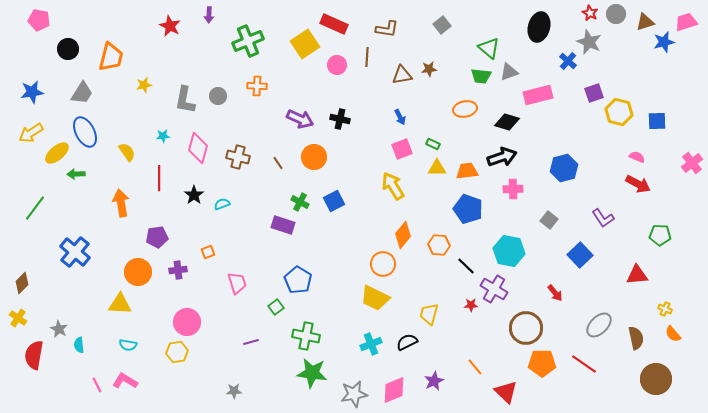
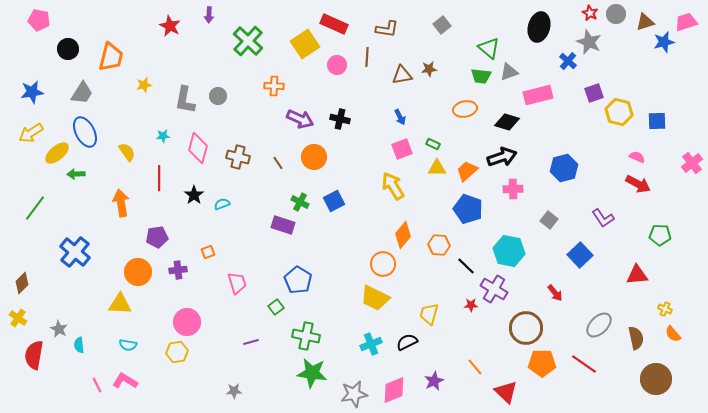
green cross at (248, 41): rotated 24 degrees counterclockwise
orange cross at (257, 86): moved 17 px right
orange trapezoid at (467, 171): rotated 35 degrees counterclockwise
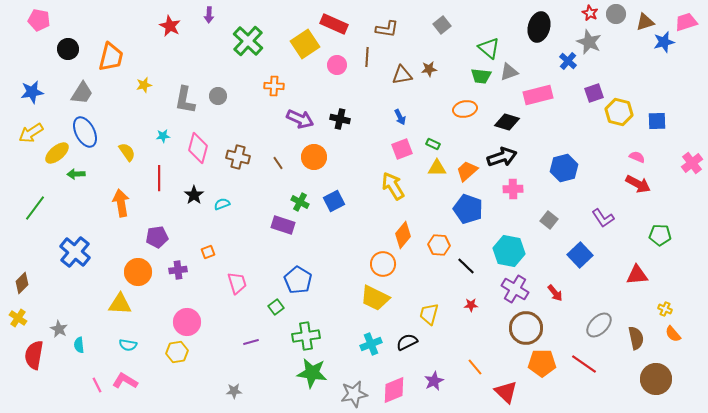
purple cross at (494, 289): moved 21 px right
green cross at (306, 336): rotated 20 degrees counterclockwise
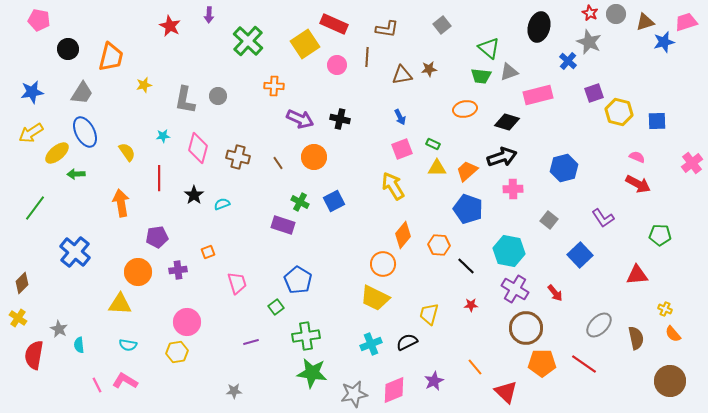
brown circle at (656, 379): moved 14 px right, 2 px down
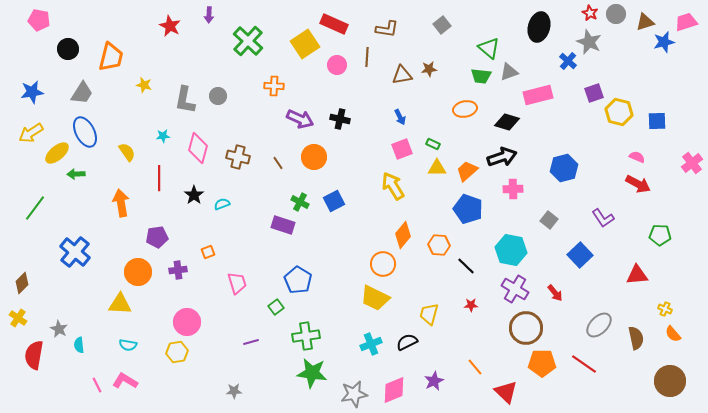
yellow star at (144, 85): rotated 28 degrees clockwise
cyan hexagon at (509, 251): moved 2 px right, 1 px up
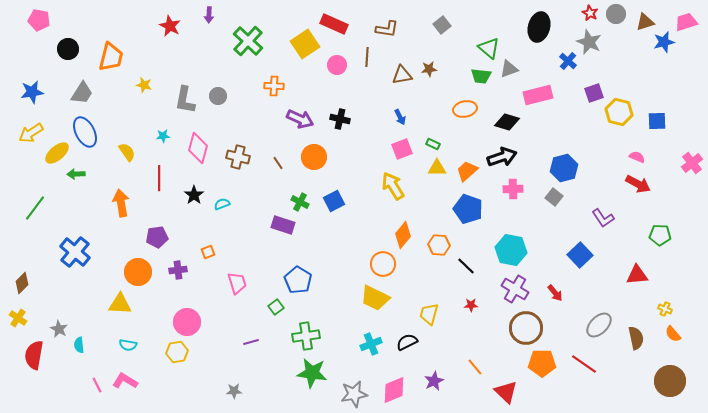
gray triangle at (509, 72): moved 3 px up
gray square at (549, 220): moved 5 px right, 23 px up
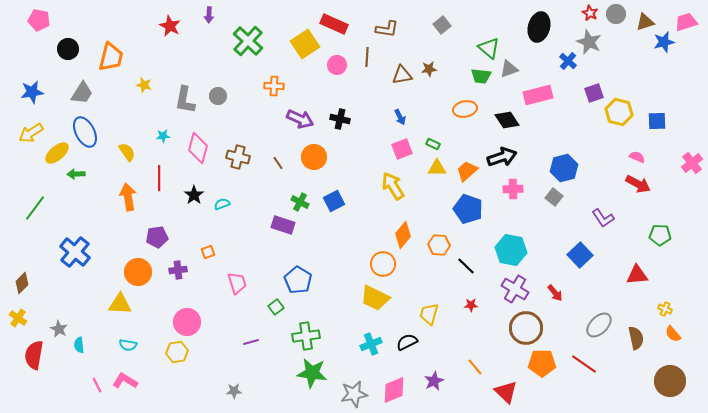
black diamond at (507, 122): moved 2 px up; rotated 40 degrees clockwise
orange arrow at (121, 203): moved 7 px right, 6 px up
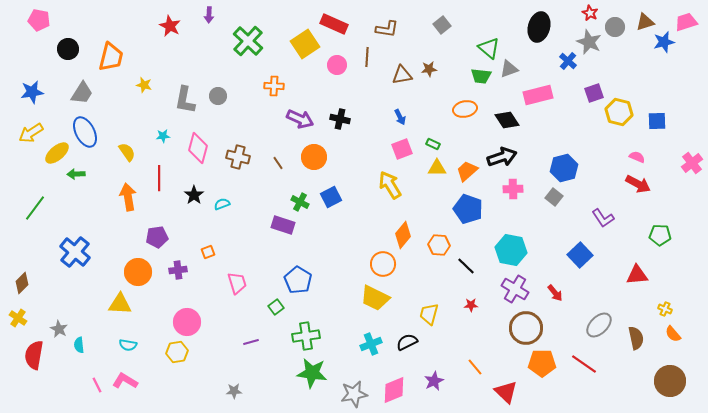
gray circle at (616, 14): moved 1 px left, 13 px down
yellow arrow at (393, 186): moved 3 px left, 1 px up
blue square at (334, 201): moved 3 px left, 4 px up
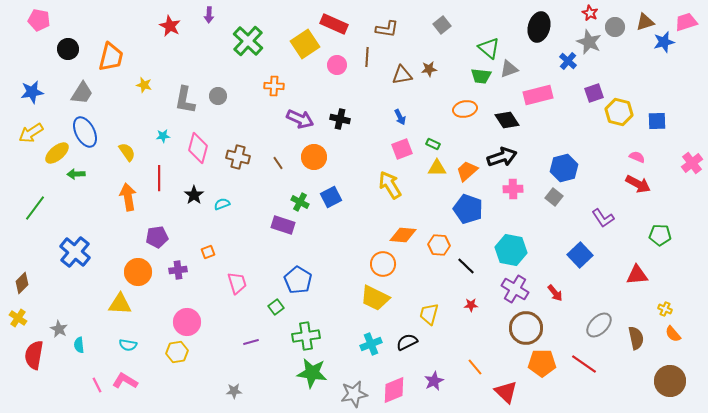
orange diamond at (403, 235): rotated 56 degrees clockwise
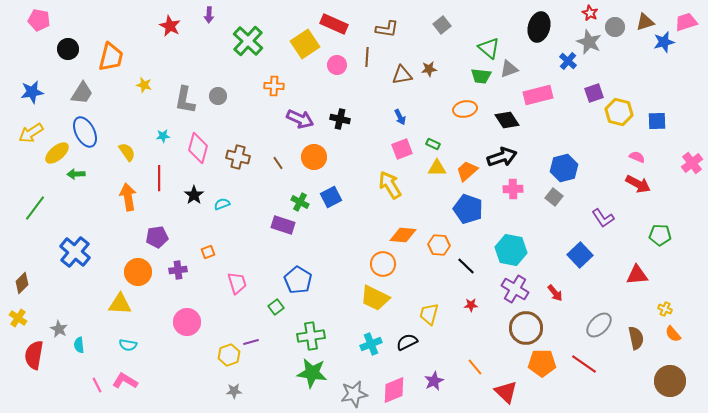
green cross at (306, 336): moved 5 px right
yellow hexagon at (177, 352): moved 52 px right, 3 px down; rotated 10 degrees counterclockwise
